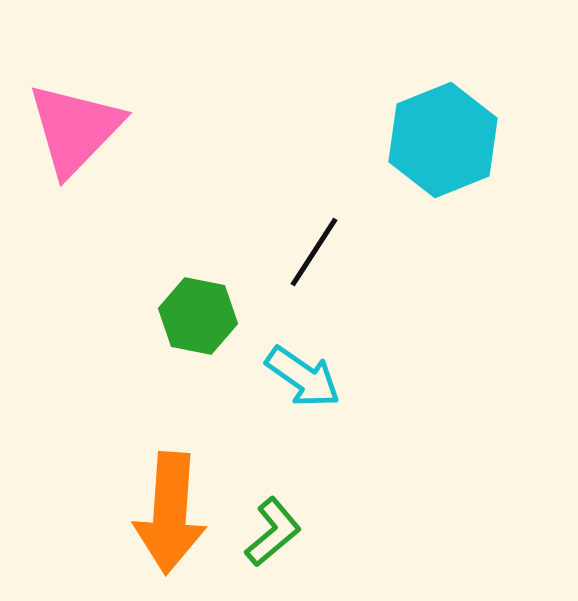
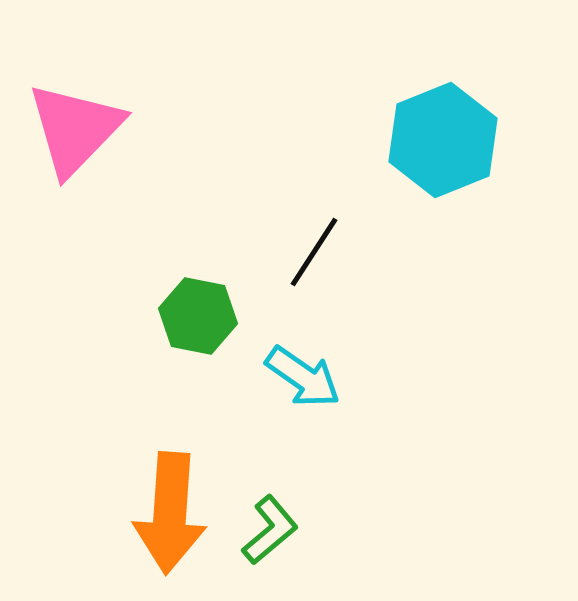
green L-shape: moved 3 px left, 2 px up
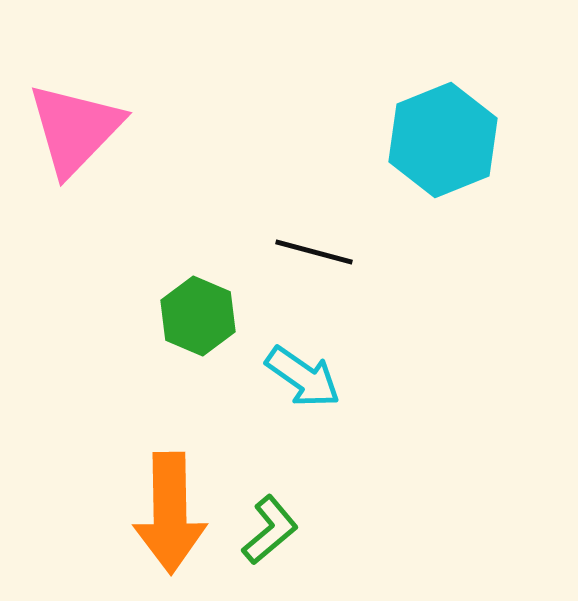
black line: rotated 72 degrees clockwise
green hexagon: rotated 12 degrees clockwise
orange arrow: rotated 5 degrees counterclockwise
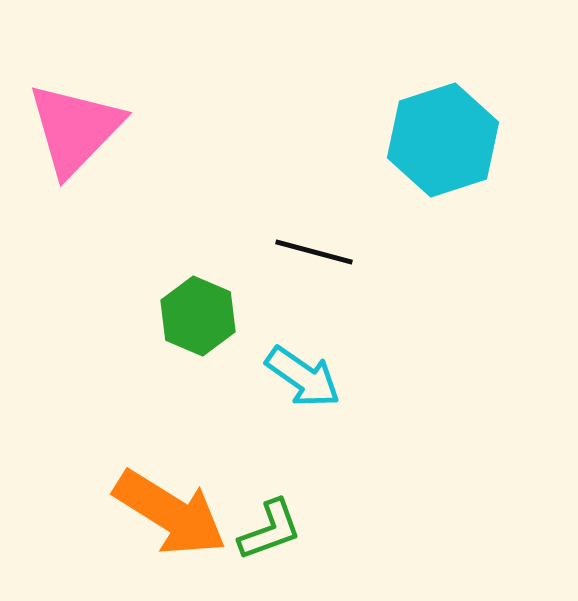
cyan hexagon: rotated 4 degrees clockwise
orange arrow: rotated 57 degrees counterclockwise
green L-shape: rotated 20 degrees clockwise
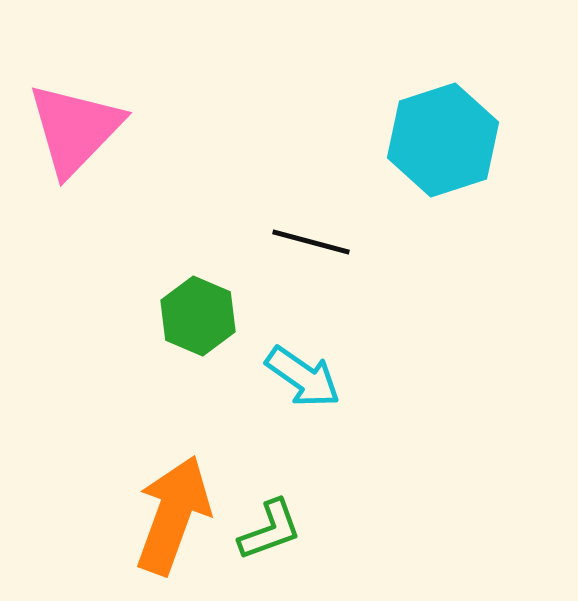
black line: moved 3 px left, 10 px up
orange arrow: moved 3 px right, 2 px down; rotated 102 degrees counterclockwise
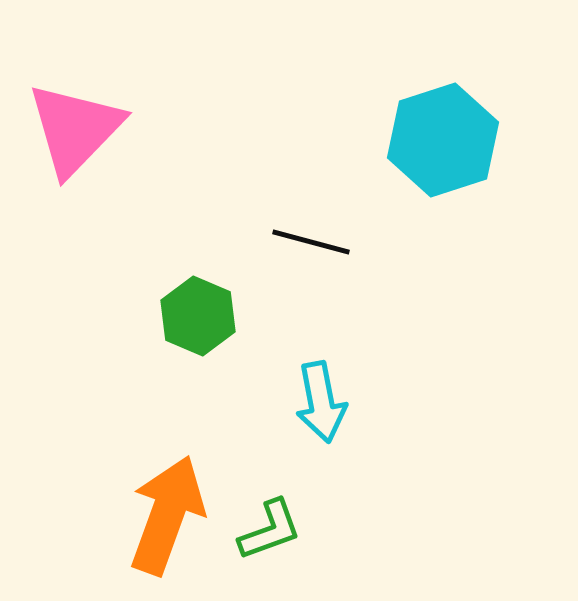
cyan arrow: moved 18 px right, 25 px down; rotated 44 degrees clockwise
orange arrow: moved 6 px left
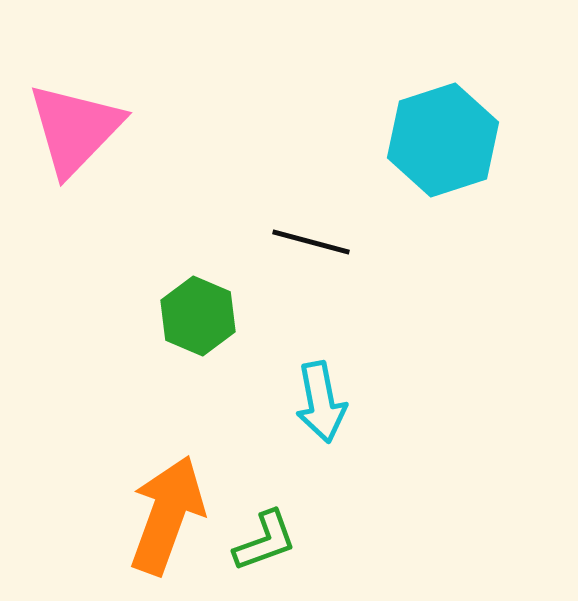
green L-shape: moved 5 px left, 11 px down
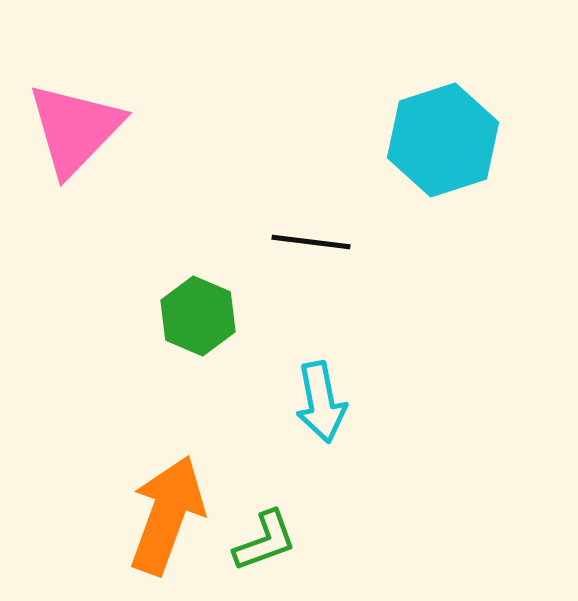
black line: rotated 8 degrees counterclockwise
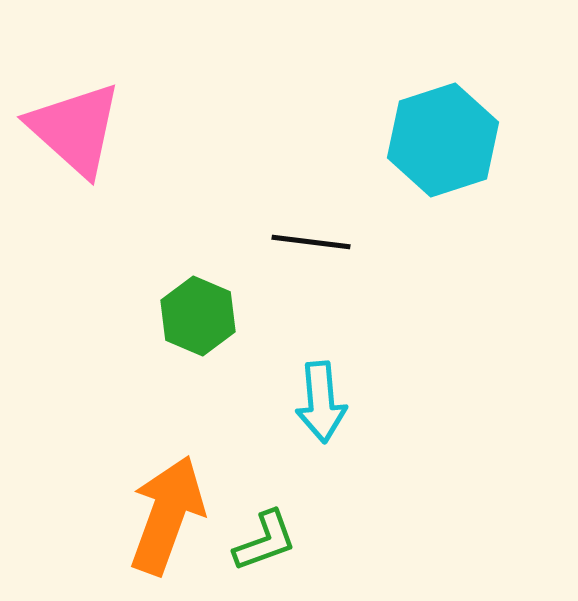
pink triangle: rotated 32 degrees counterclockwise
cyan arrow: rotated 6 degrees clockwise
